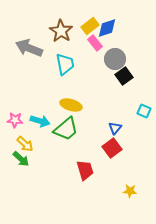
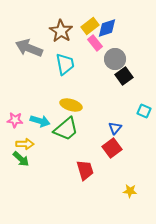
yellow arrow: rotated 42 degrees counterclockwise
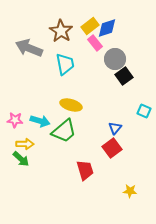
green trapezoid: moved 2 px left, 2 px down
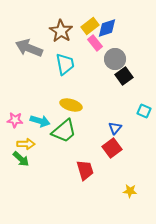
yellow arrow: moved 1 px right
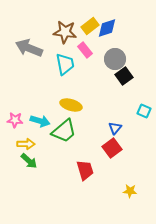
brown star: moved 4 px right, 1 px down; rotated 25 degrees counterclockwise
pink rectangle: moved 10 px left, 7 px down
green arrow: moved 8 px right, 2 px down
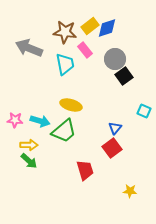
yellow arrow: moved 3 px right, 1 px down
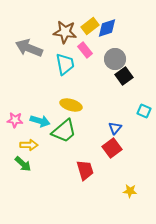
green arrow: moved 6 px left, 3 px down
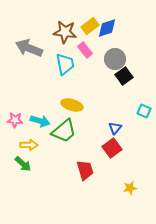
yellow ellipse: moved 1 px right
yellow star: moved 3 px up; rotated 16 degrees counterclockwise
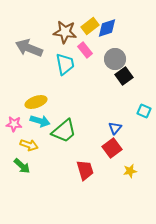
yellow ellipse: moved 36 px left, 3 px up; rotated 35 degrees counterclockwise
pink star: moved 1 px left, 4 px down
yellow arrow: rotated 18 degrees clockwise
green arrow: moved 1 px left, 2 px down
yellow star: moved 17 px up
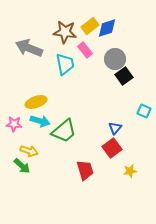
yellow arrow: moved 6 px down
